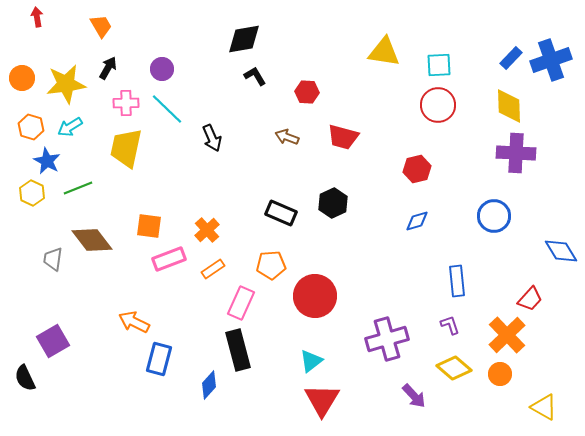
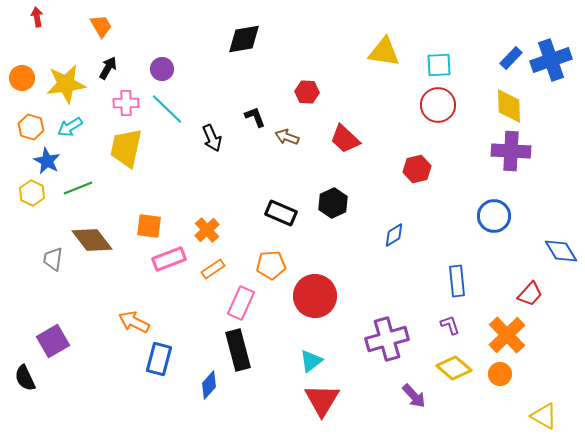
black L-shape at (255, 76): moved 41 px down; rotated 10 degrees clockwise
red trapezoid at (343, 137): moved 2 px right, 2 px down; rotated 28 degrees clockwise
purple cross at (516, 153): moved 5 px left, 2 px up
blue diamond at (417, 221): moved 23 px left, 14 px down; rotated 15 degrees counterclockwise
red trapezoid at (530, 299): moved 5 px up
yellow triangle at (544, 407): moved 9 px down
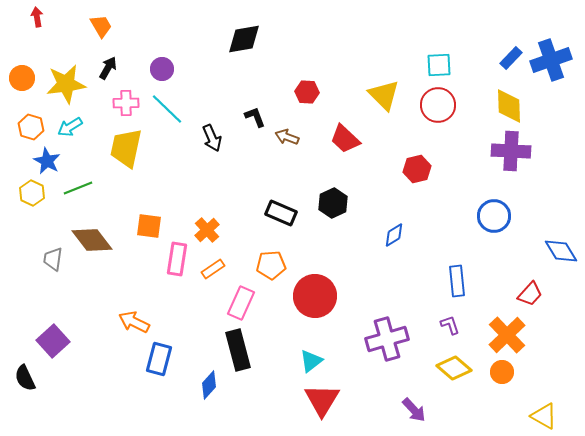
yellow triangle at (384, 52): moved 43 px down; rotated 36 degrees clockwise
pink rectangle at (169, 259): moved 8 px right; rotated 60 degrees counterclockwise
purple square at (53, 341): rotated 12 degrees counterclockwise
orange circle at (500, 374): moved 2 px right, 2 px up
purple arrow at (414, 396): moved 14 px down
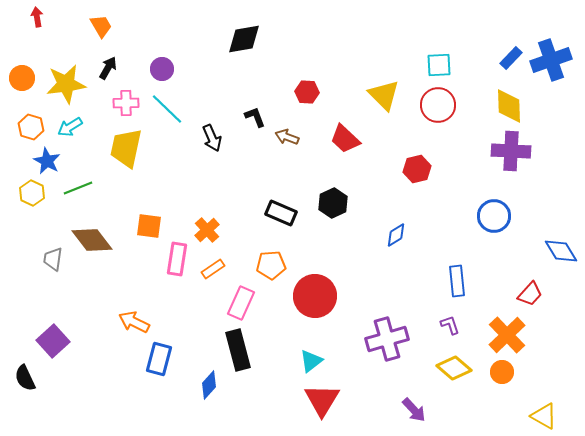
blue diamond at (394, 235): moved 2 px right
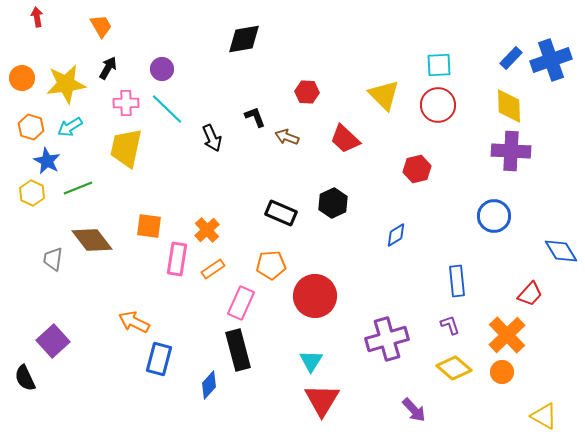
cyan triangle at (311, 361): rotated 20 degrees counterclockwise
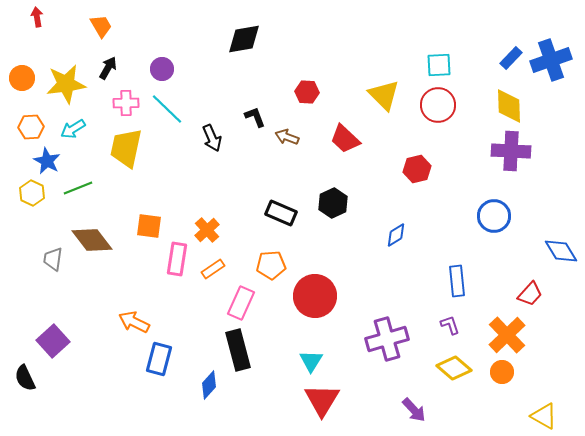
orange hexagon at (31, 127): rotated 20 degrees counterclockwise
cyan arrow at (70, 127): moved 3 px right, 2 px down
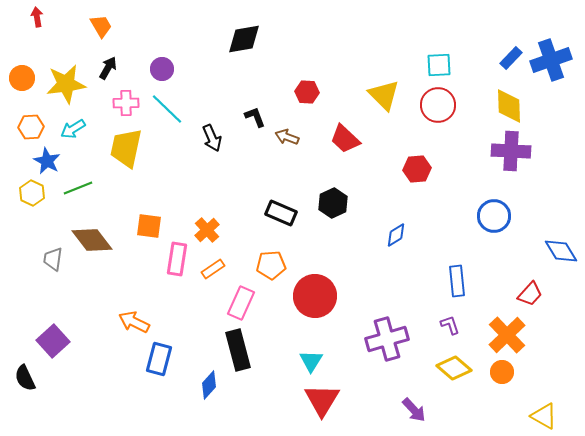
red hexagon at (417, 169): rotated 8 degrees clockwise
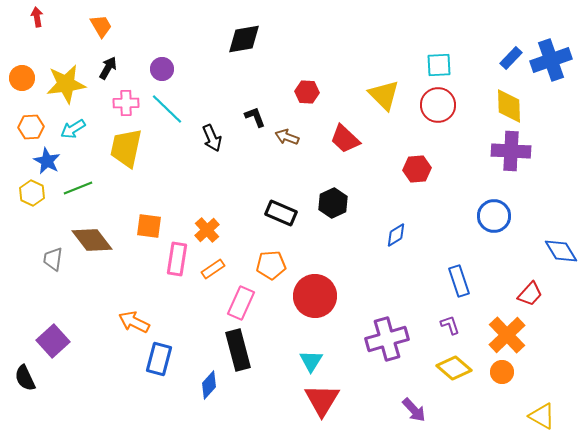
blue rectangle at (457, 281): moved 2 px right; rotated 12 degrees counterclockwise
yellow triangle at (544, 416): moved 2 px left
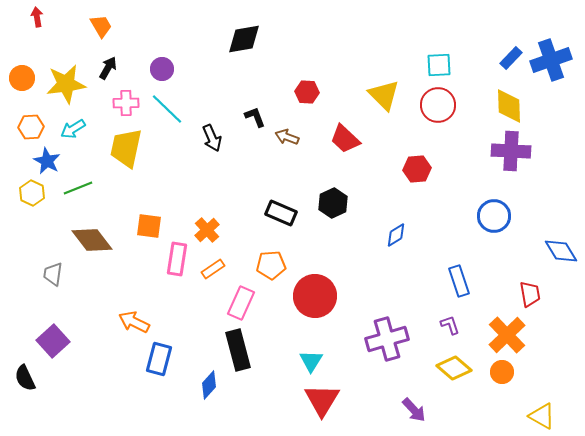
gray trapezoid at (53, 259): moved 15 px down
red trapezoid at (530, 294): rotated 52 degrees counterclockwise
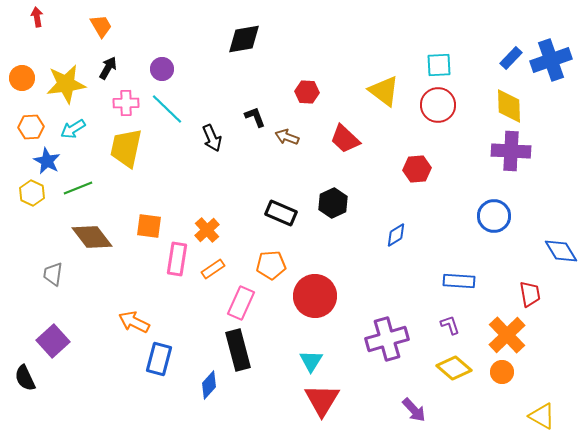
yellow triangle at (384, 95): moved 4 px up; rotated 8 degrees counterclockwise
brown diamond at (92, 240): moved 3 px up
blue rectangle at (459, 281): rotated 68 degrees counterclockwise
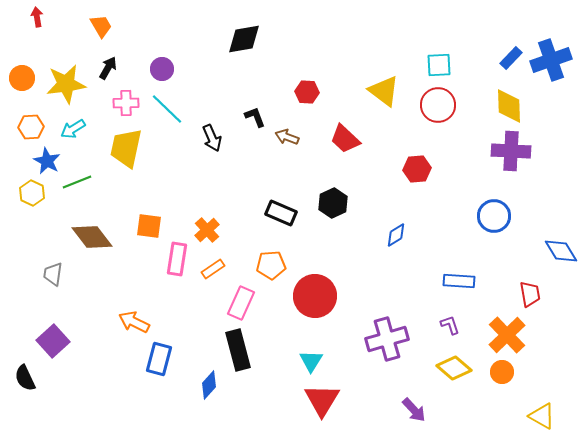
green line at (78, 188): moved 1 px left, 6 px up
